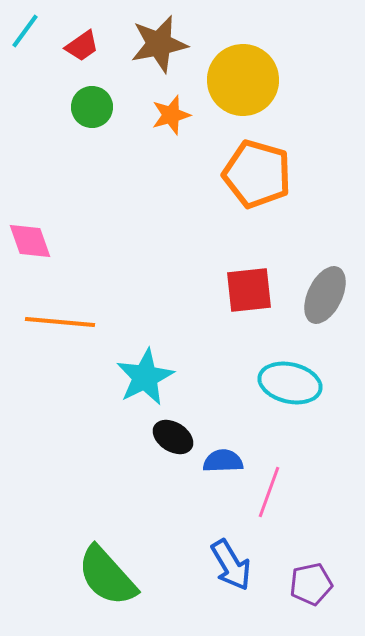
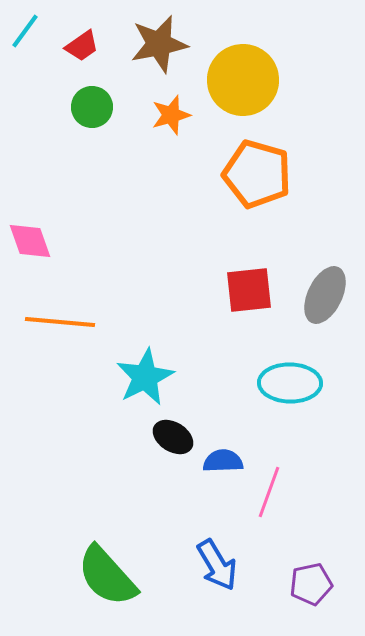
cyan ellipse: rotated 12 degrees counterclockwise
blue arrow: moved 14 px left
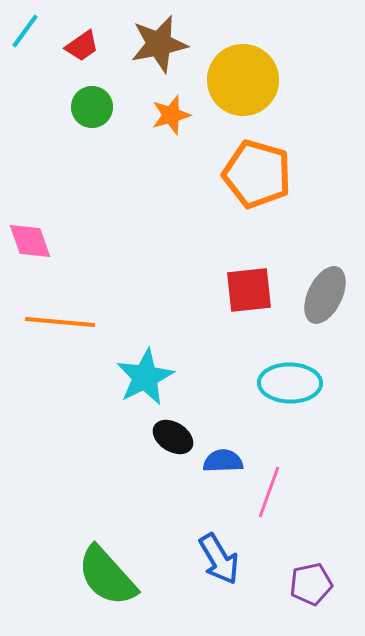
blue arrow: moved 2 px right, 6 px up
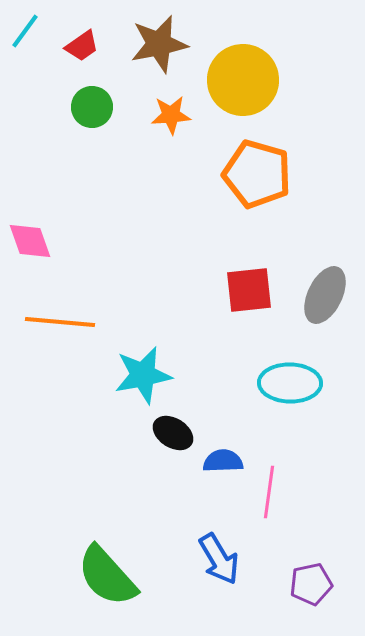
orange star: rotated 12 degrees clockwise
cyan star: moved 2 px left, 2 px up; rotated 16 degrees clockwise
black ellipse: moved 4 px up
pink line: rotated 12 degrees counterclockwise
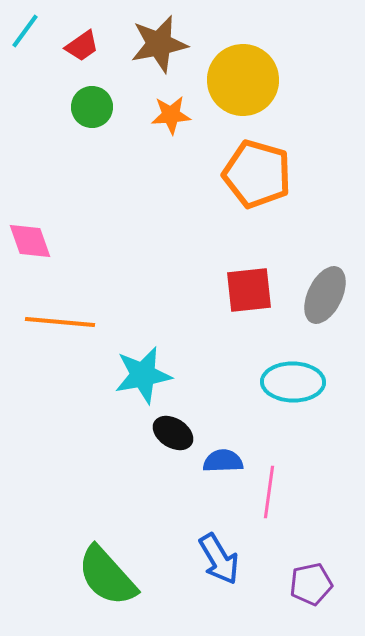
cyan ellipse: moved 3 px right, 1 px up
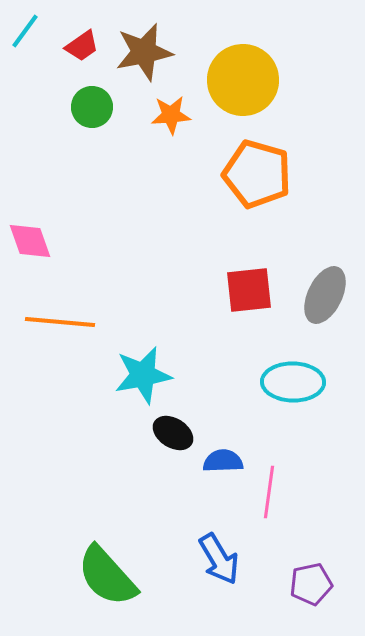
brown star: moved 15 px left, 8 px down
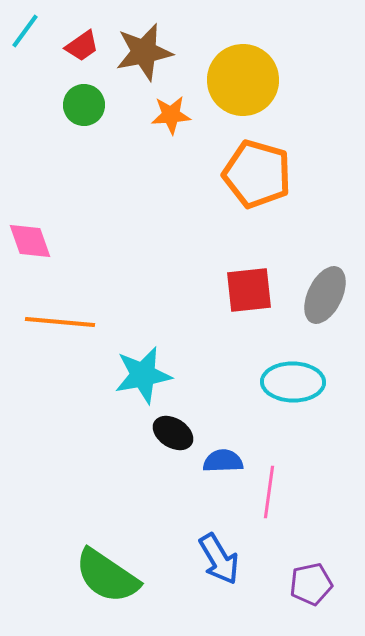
green circle: moved 8 px left, 2 px up
green semicircle: rotated 14 degrees counterclockwise
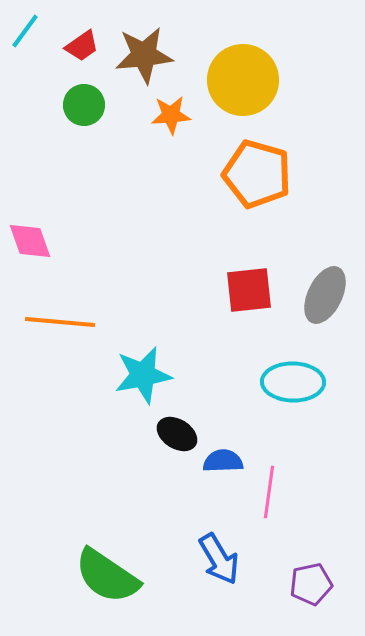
brown star: moved 3 px down; rotated 6 degrees clockwise
black ellipse: moved 4 px right, 1 px down
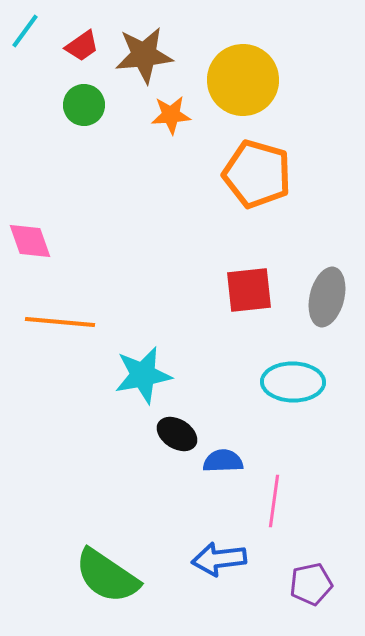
gray ellipse: moved 2 px right, 2 px down; rotated 12 degrees counterclockwise
pink line: moved 5 px right, 9 px down
blue arrow: rotated 114 degrees clockwise
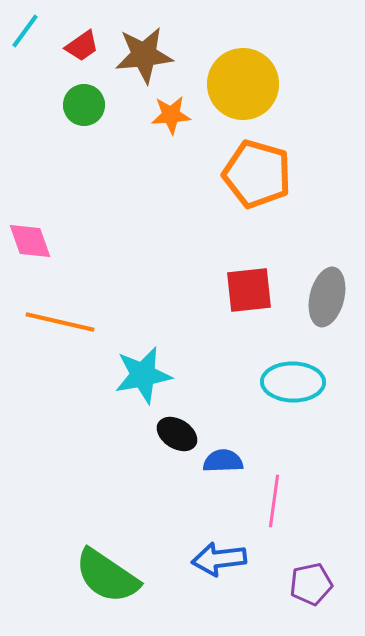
yellow circle: moved 4 px down
orange line: rotated 8 degrees clockwise
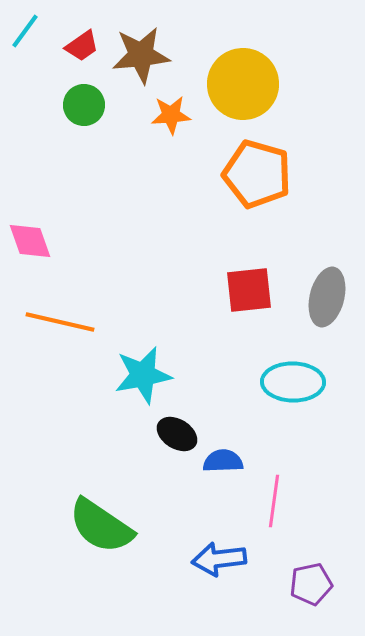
brown star: moved 3 px left
green semicircle: moved 6 px left, 50 px up
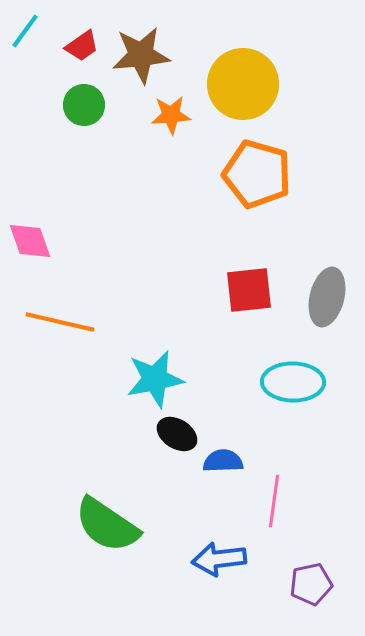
cyan star: moved 12 px right, 4 px down
green semicircle: moved 6 px right, 1 px up
